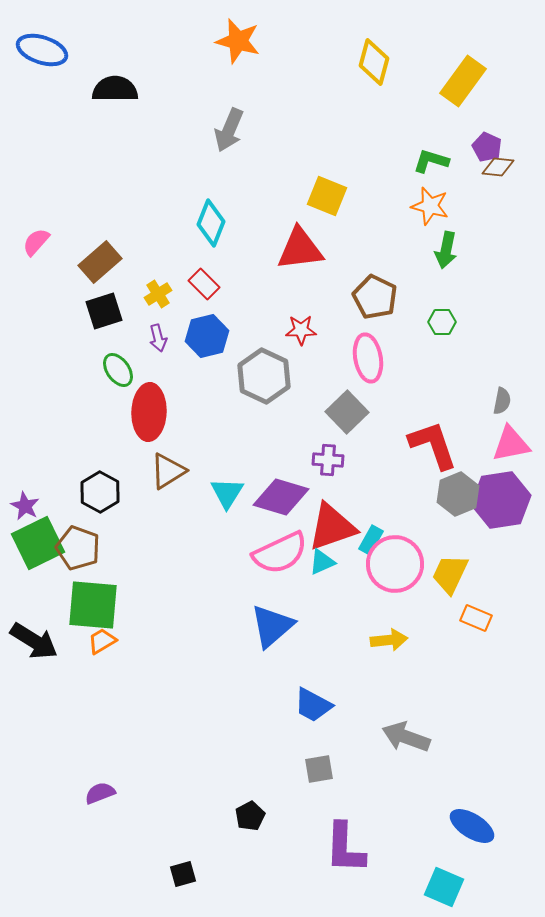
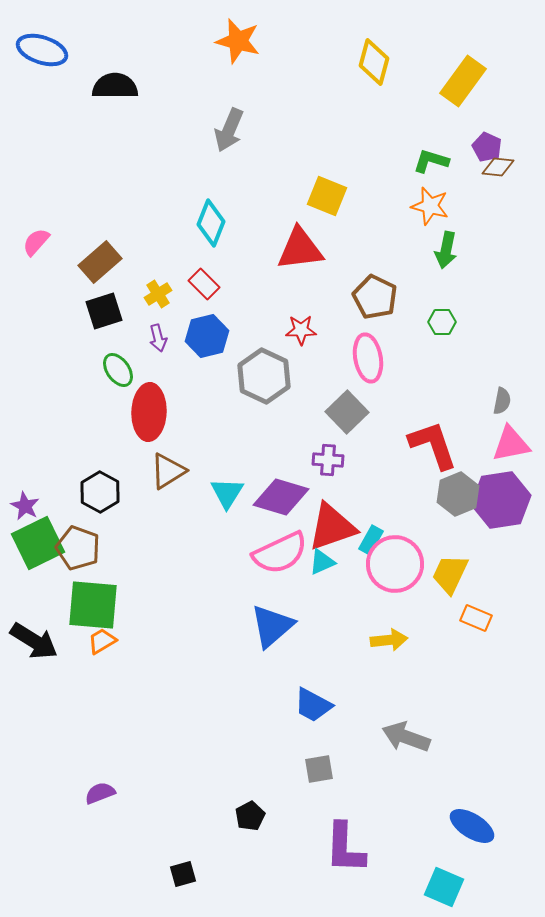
black semicircle at (115, 89): moved 3 px up
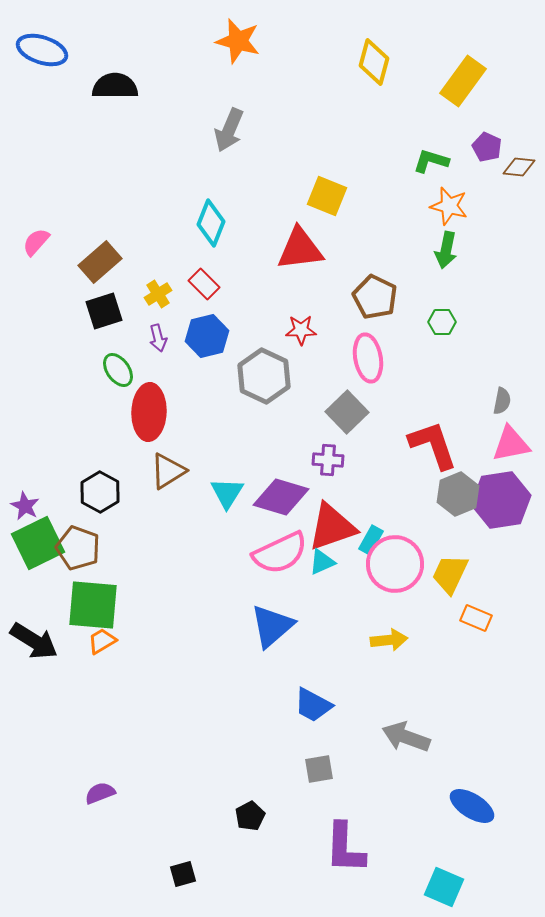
brown diamond at (498, 167): moved 21 px right
orange star at (430, 206): moved 19 px right
blue ellipse at (472, 826): moved 20 px up
